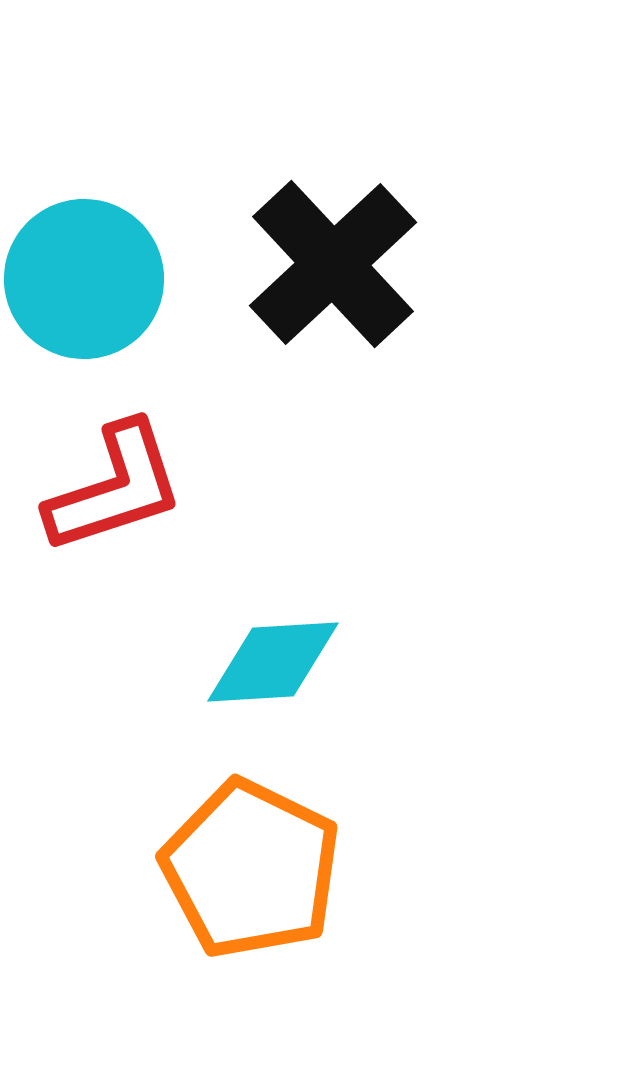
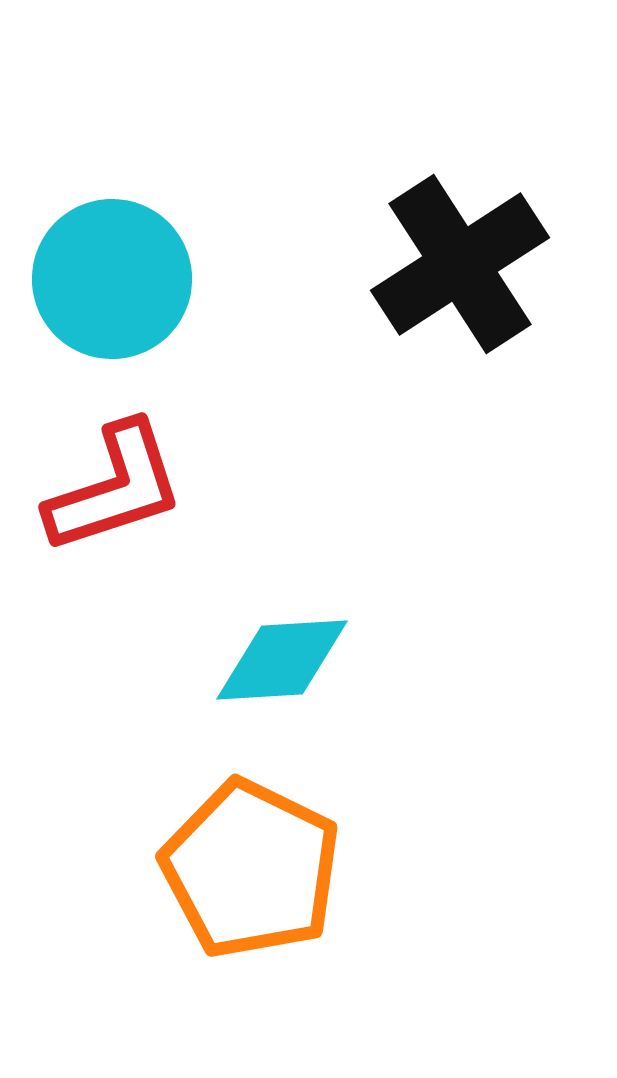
black cross: moved 127 px right; rotated 10 degrees clockwise
cyan circle: moved 28 px right
cyan diamond: moved 9 px right, 2 px up
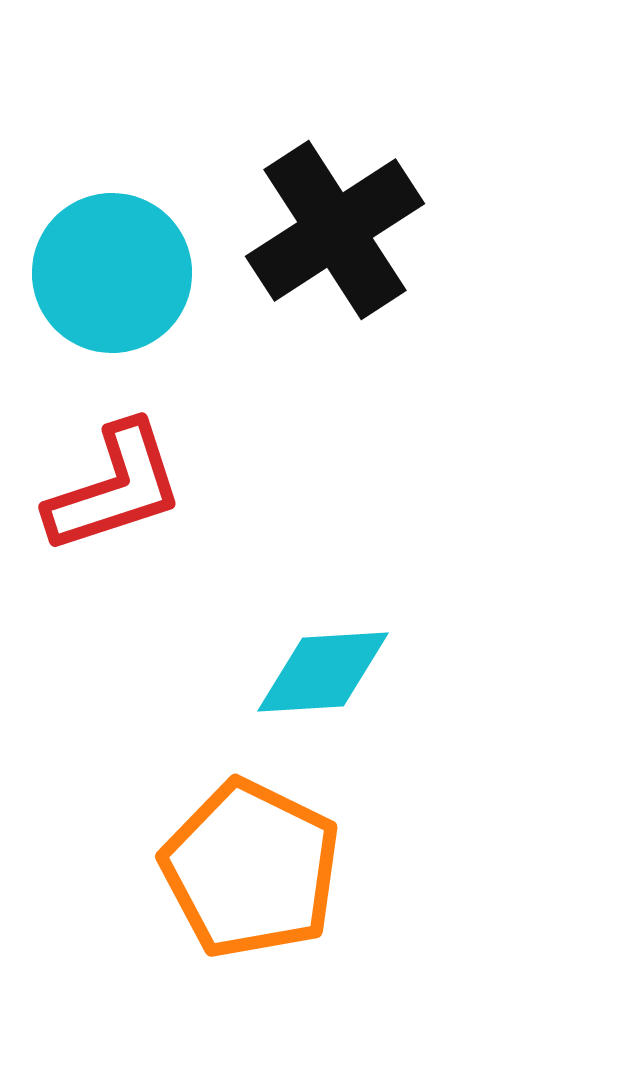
black cross: moved 125 px left, 34 px up
cyan circle: moved 6 px up
cyan diamond: moved 41 px right, 12 px down
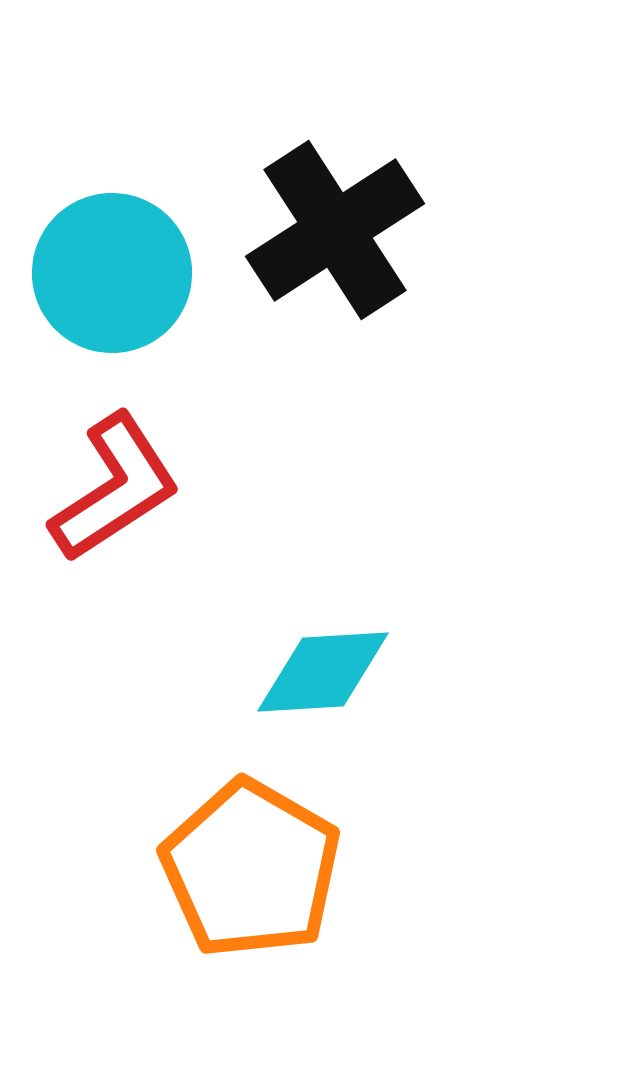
red L-shape: rotated 15 degrees counterclockwise
orange pentagon: rotated 4 degrees clockwise
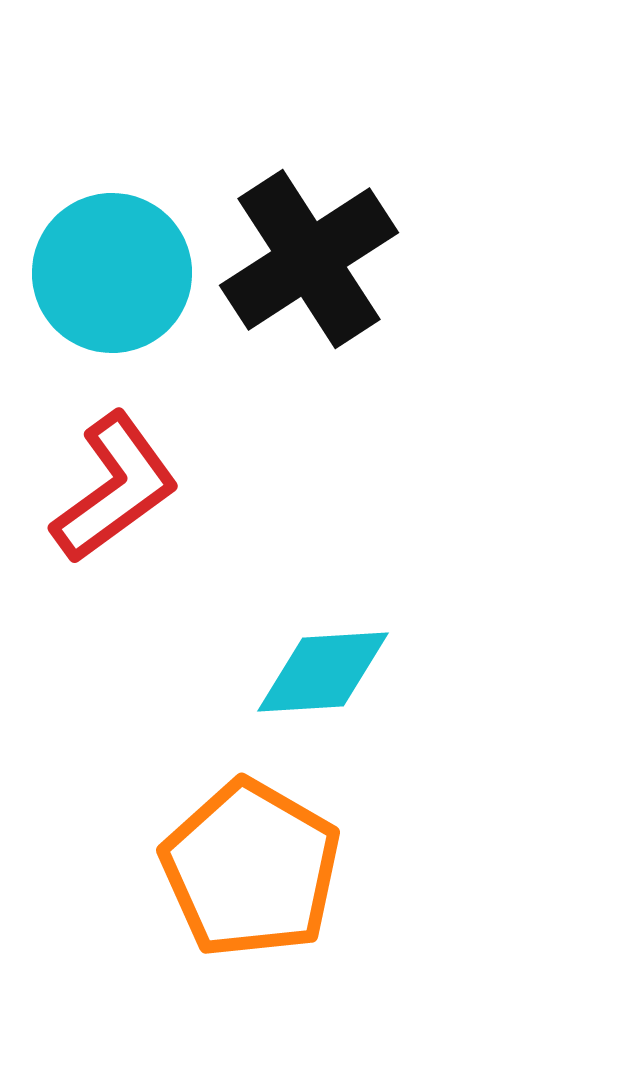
black cross: moved 26 px left, 29 px down
red L-shape: rotated 3 degrees counterclockwise
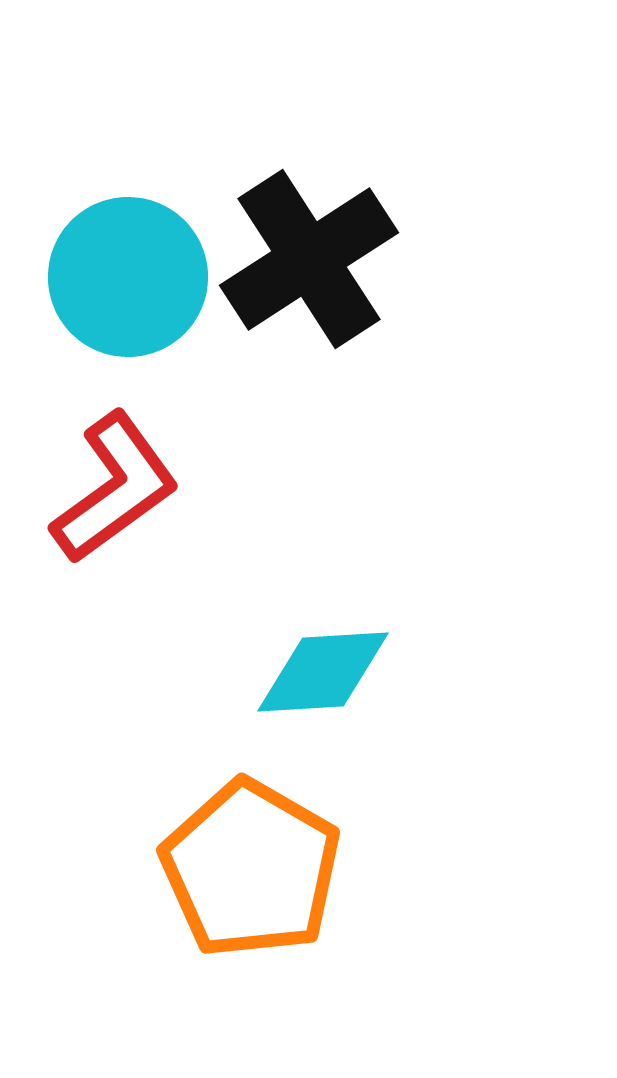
cyan circle: moved 16 px right, 4 px down
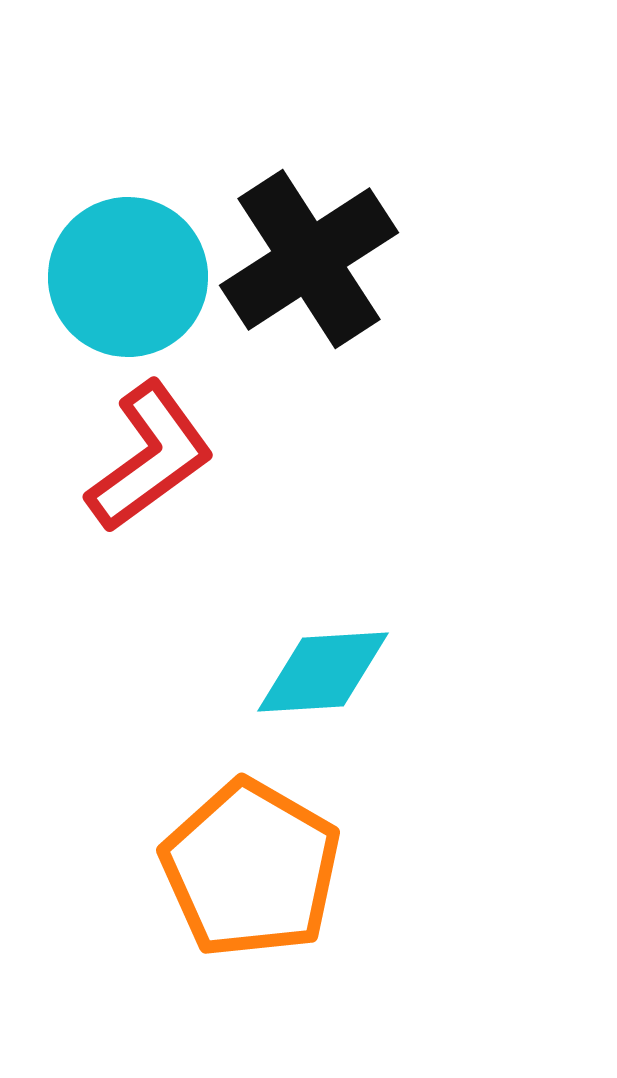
red L-shape: moved 35 px right, 31 px up
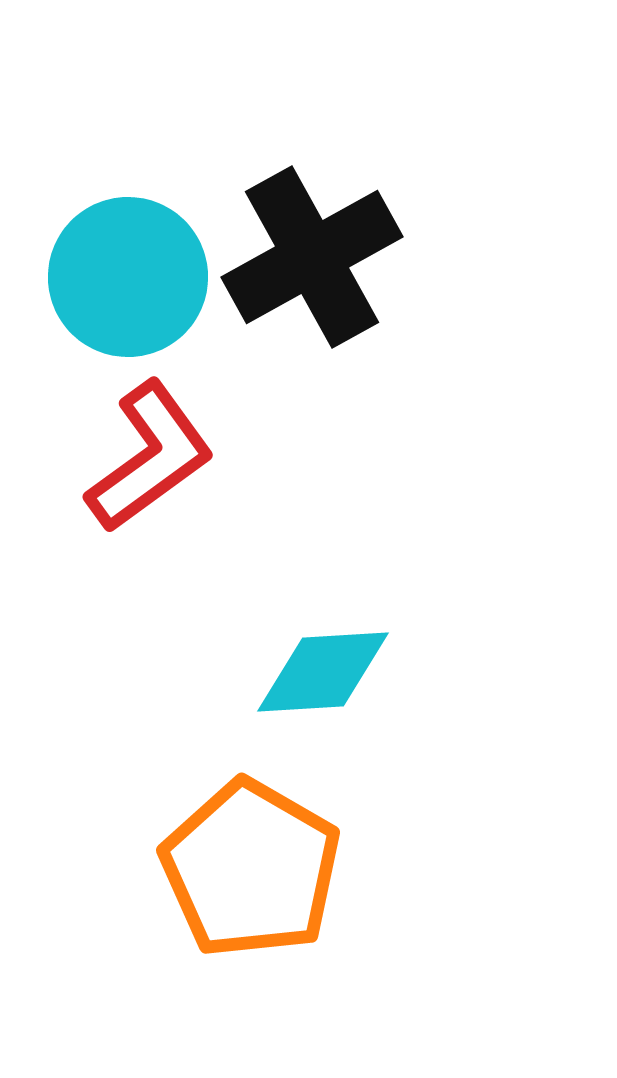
black cross: moved 3 px right, 2 px up; rotated 4 degrees clockwise
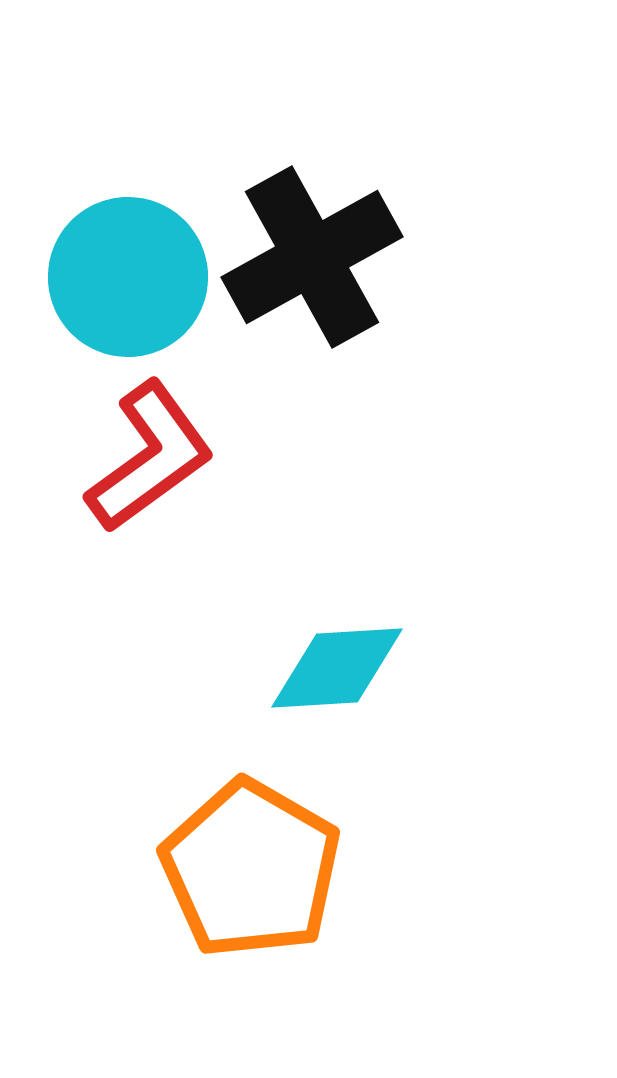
cyan diamond: moved 14 px right, 4 px up
